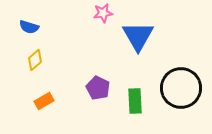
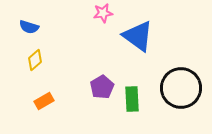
blue triangle: rotated 24 degrees counterclockwise
purple pentagon: moved 4 px right, 1 px up; rotated 15 degrees clockwise
green rectangle: moved 3 px left, 2 px up
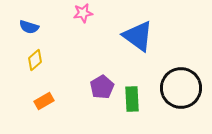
pink star: moved 20 px left
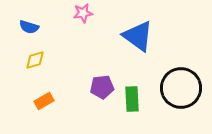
yellow diamond: rotated 25 degrees clockwise
purple pentagon: rotated 25 degrees clockwise
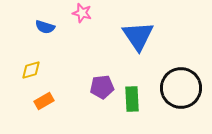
pink star: moved 1 px left; rotated 24 degrees clockwise
blue semicircle: moved 16 px right
blue triangle: rotated 20 degrees clockwise
yellow diamond: moved 4 px left, 10 px down
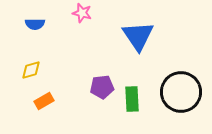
blue semicircle: moved 10 px left, 3 px up; rotated 18 degrees counterclockwise
black circle: moved 4 px down
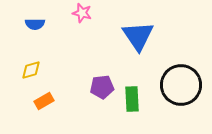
black circle: moved 7 px up
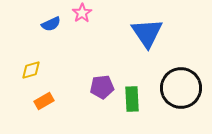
pink star: rotated 24 degrees clockwise
blue semicircle: moved 16 px right; rotated 24 degrees counterclockwise
blue triangle: moved 9 px right, 3 px up
black circle: moved 3 px down
